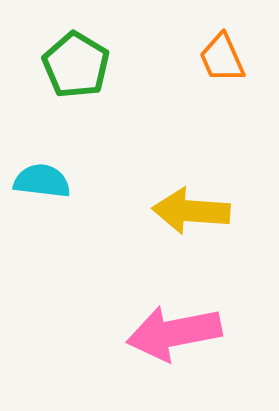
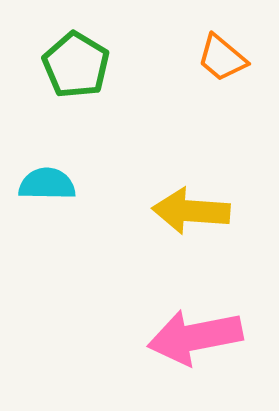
orange trapezoid: rotated 26 degrees counterclockwise
cyan semicircle: moved 5 px right, 3 px down; rotated 6 degrees counterclockwise
pink arrow: moved 21 px right, 4 px down
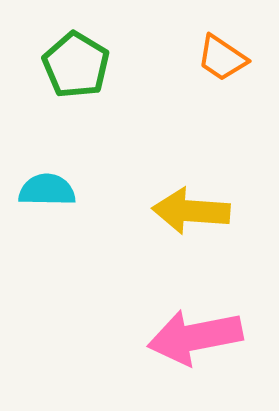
orange trapezoid: rotated 6 degrees counterclockwise
cyan semicircle: moved 6 px down
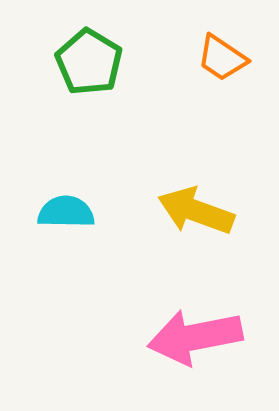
green pentagon: moved 13 px right, 3 px up
cyan semicircle: moved 19 px right, 22 px down
yellow arrow: moved 5 px right; rotated 16 degrees clockwise
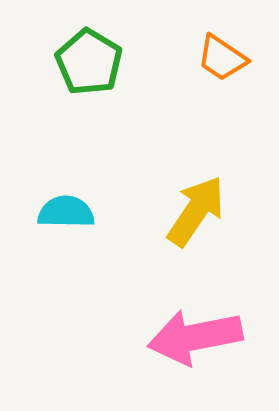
yellow arrow: rotated 104 degrees clockwise
